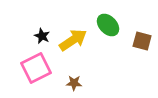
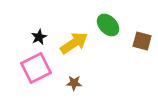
black star: moved 3 px left, 1 px down; rotated 21 degrees clockwise
yellow arrow: moved 1 px right, 3 px down
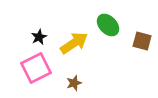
brown star: rotated 21 degrees counterclockwise
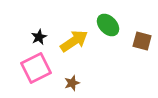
yellow arrow: moved 2 px up
brown star: moved 2 px left
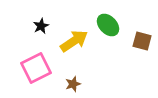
black star: moved 2 px right, 11 px up
brown star: moved 1 px right, 1 px down
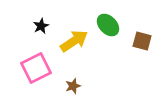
brown star: moved 2 px down
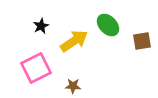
brown square: rotated 24 degrees counterclockwise
brown star: rotated 21 degrees clockwise
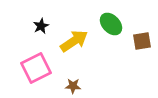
green ellipse: moved 3 px right, 1 px up
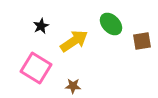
pink square: rotated 32 degrees counterclockwise
